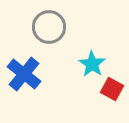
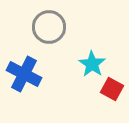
blue cross: rotated 12 degrees counterclockwise
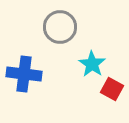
gray circle: moved 11 px right
blue cross: rotated 20 degrees counterclockwise
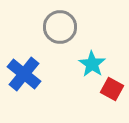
blue cross: rotated 32 degrees clockwise
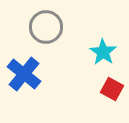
gray circle: moved 14 px left
cyan star: moved 11 px right, 12 px up
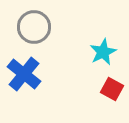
gray circle: moved 12 px left
cyan star: rotated 12 degrees clockwise
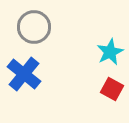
cyan star: moved 7 px right
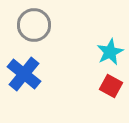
gray circle: moved 2 px up
red square: moved 1 px left, 3 px up
